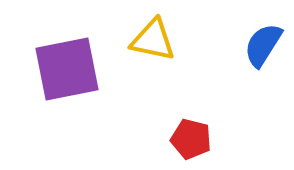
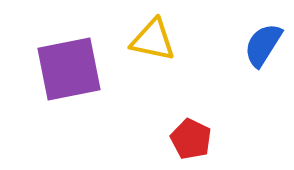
purple square: moved 2 px right
red pentagon: rotated 12 degrees clockwise
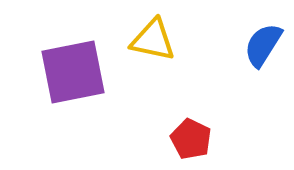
purple square: moved 4 px right, 3 px down
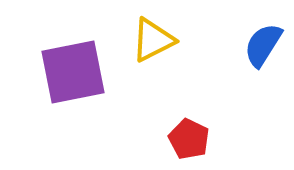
yellow triangle: rotated 39 degrees counterclockwise
red pentagon: moved 2 px left
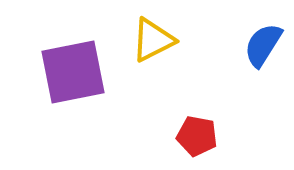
red pentagon: moved 8 px right, 3 px up; rotated 15 degrees counterclockwise
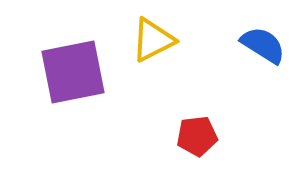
blue semicircle: rotated 90 degrees clockwise
red pentagon: rotated 18 degrees counterclockwise
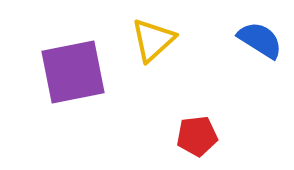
yellow triangle: rotated 15 degrees counterclockwise
blue semicircle: moved 3 px left, 5 px up
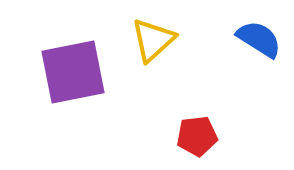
blue semicircle: moved 1 px left, 1 px up
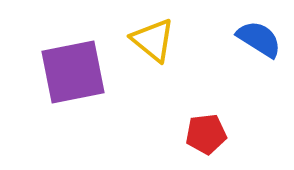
yellow triangle: rotated 39 degrees counterclockwise
red pentagon: moved 9 px right, 2 px up
